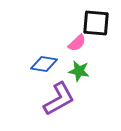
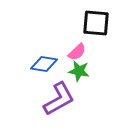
pink semicircle: moved 9 px down
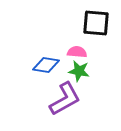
pink semicircle: rotated 132 degrees counterclockwise
blue diamond: moved 2 px right, 1 px down
purple L-shape: moved 6 px right
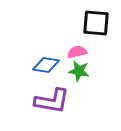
pink semicircle: rotated 18 degrees counterclockwise
purple L-shape: moved 13 px left, 2 px down; rotated 39 degrees clockwise
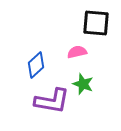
blue diamond: moved 10 px left; rotated 52 degrees counterclockwise
green star: moved 4 px right, 13 px down; rotated 10 degrees clockwise
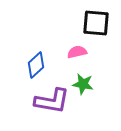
green star: rotated 10 degrees counterclockwise
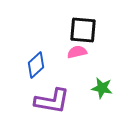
black square: moved 13 px left, 7 px down
green star: moved 19 px right, 4 px down
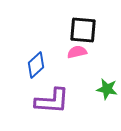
green star: moved 5 px right, 1 px down
purple L-shape: rotated 6 degrees counterclockwise
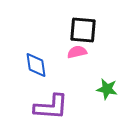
blue diamond: rotated 56 degrees counterclockwise
purple L-shape: moved 1 px left, 6 px down
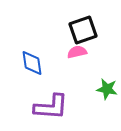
black square: rotated 24 degrees counterclockwise
blue diamond: moved 4 px left, 2 px up
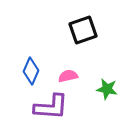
pink semicircle: moved 9 px left, 24 px down
blue diamond: moved 1 px left, 8 px down; rotated 32 degrees clockwise
